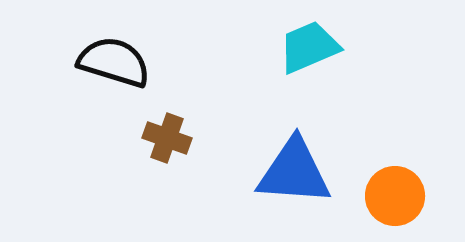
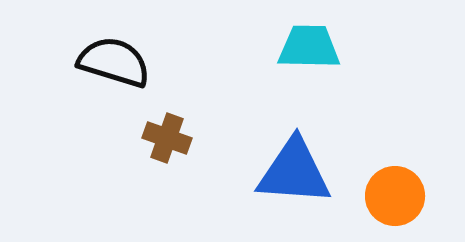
cyan trapezoid: rotated 24 degrees clockwise
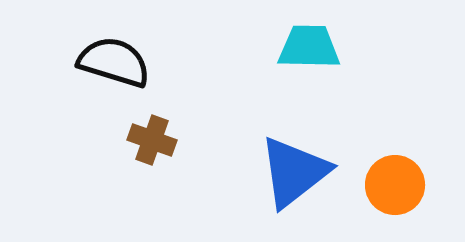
brown cross: moved 15 px left, 2 px down
blue triangle: rotated 42 degrees counterclockwise
orange circle: moved 11 px up
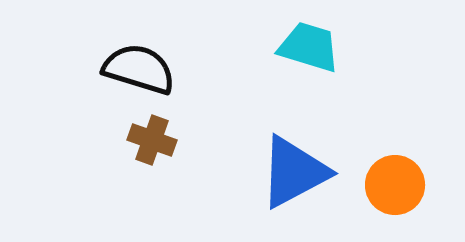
cyan trapezoid: rotated 16 degrees clockwise
black semicircle: moved 25 px right, 7 px down
blue triangle: rotated 10 degrees clockwise
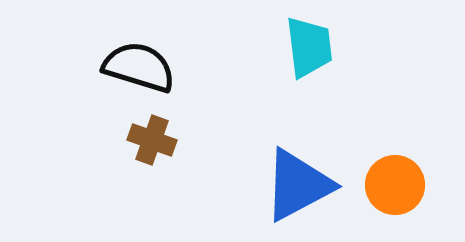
cyan trapezoid: rotated 66 degrees clockwise
black semicircle: moved 2 px up
blue triangle: moved 4 px right, 13 px down
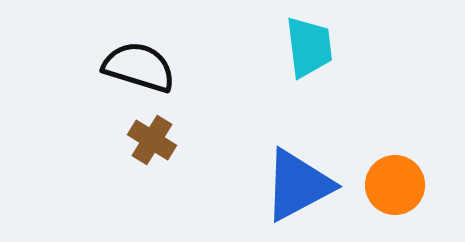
brown cross: rotated 12 degrees clockwise
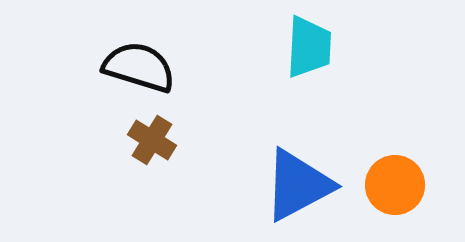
cyan trapezoid: rotated 10 degrees clockwise
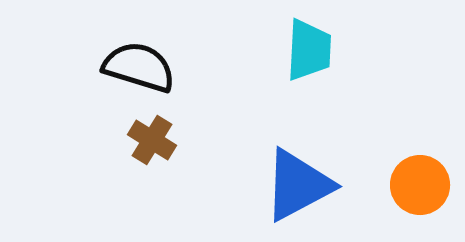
cyan trapezoid: moved 3 px down
orange circle: moved 25 px right
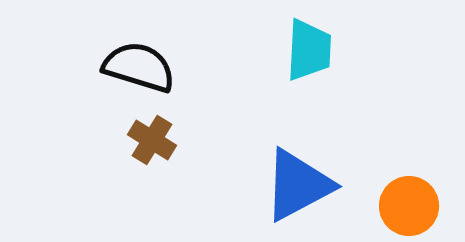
orange circle: moved 11 px left, 21 px down
